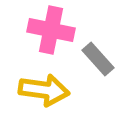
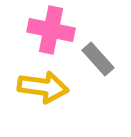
yellow arrow: moved 1 px left, 3 px up
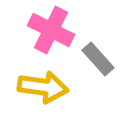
pink cross: rotated 15 degrees clockwise
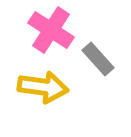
pink cross: rotated 6 degrees clockwise
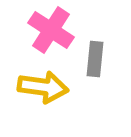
gray rectangle: moved 3 px left; rotated 48 degrees clockwise
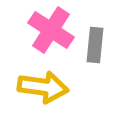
gray rectangle: moved 14 px up
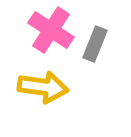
gray rectangle: moved 1 px up; rotated 16 degrees clockwise
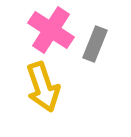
yellow arrow: rotated 63 degrees clockwise
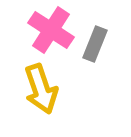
yellow arrow: moved 2 px left, 2 px down
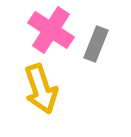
gray rectangle: moved 1 px right
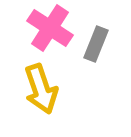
pink cross: moved 1 px left, 2 px up
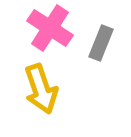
gray rectangle: moved 5 px right, 1 px up
